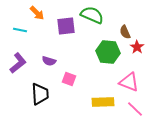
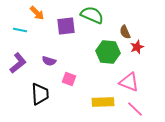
red star: rotated 16 degrees clockwise
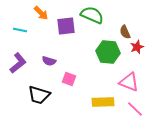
orange arrow: moved 4 px right
black trapezoid: moved 1 px left, 1 px down; rotated 110 degrees clockwise
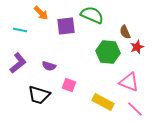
purple semicircle: moved 5 px down
pink square: moved 6 px down
yellow rectangle: rotated 30 degrees clockwise
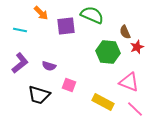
purple L-shape: moved 2 px right
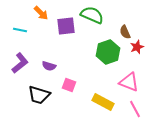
green hexagon: rotated 25 degrees counterclockwise
pink line: rotated 18 degrees clockwise
